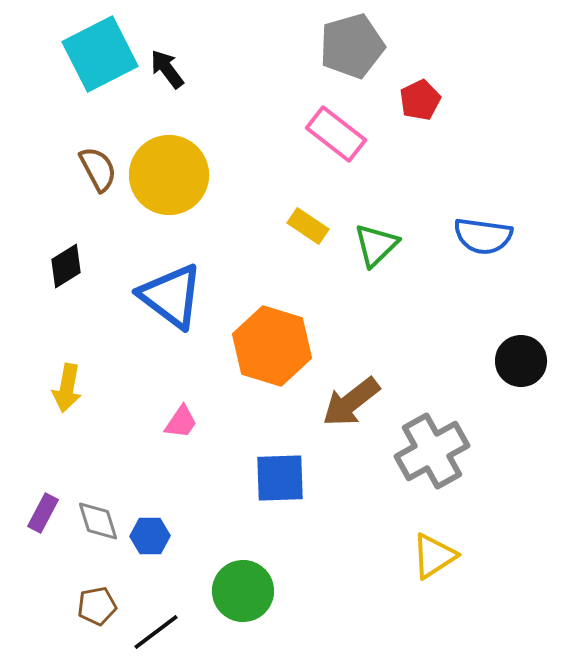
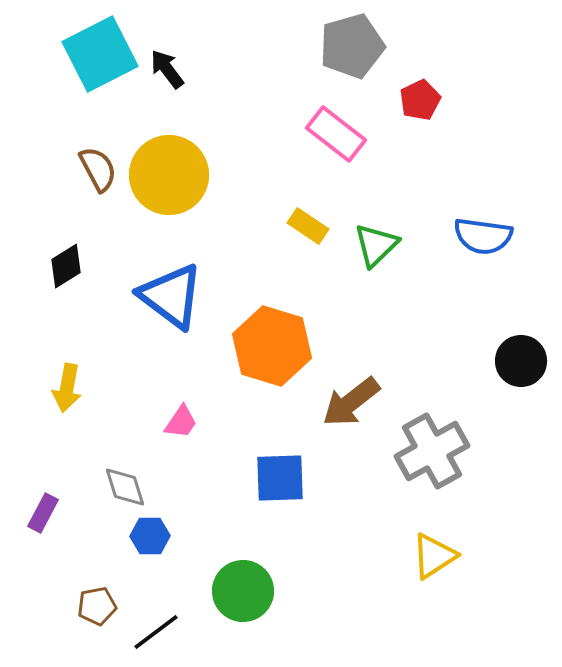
gray diamond: moved 27 px right, 34 px up
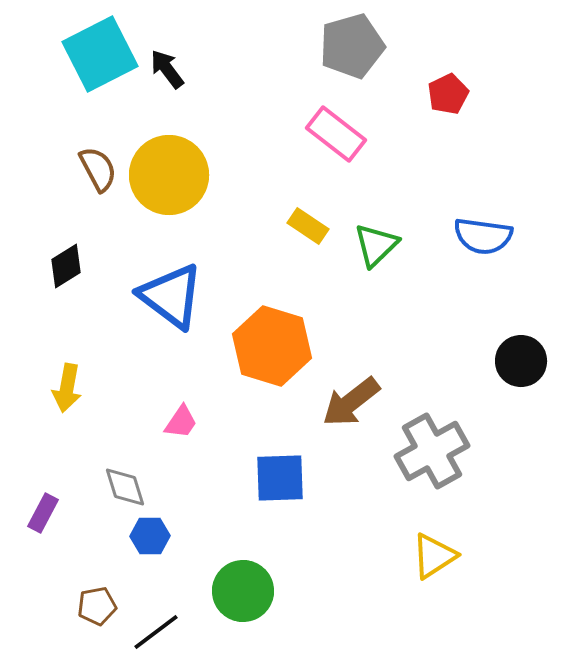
red pentagon: moved 28 px right, 6 px up
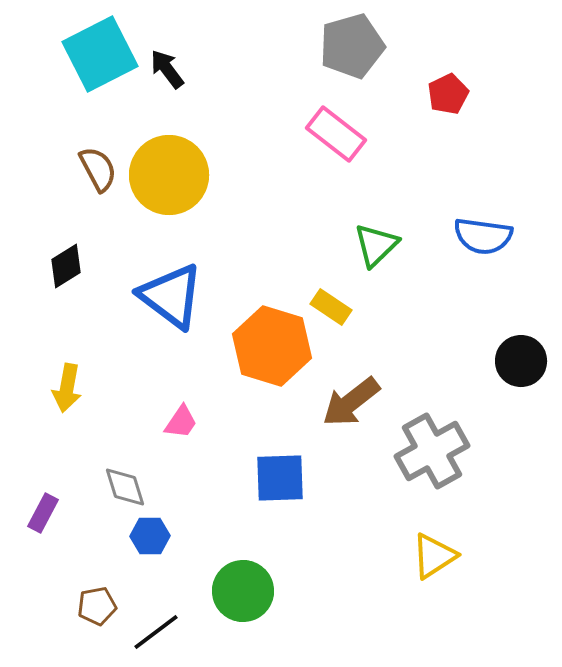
yellow rectangle: moved 23 px right, 81 px down
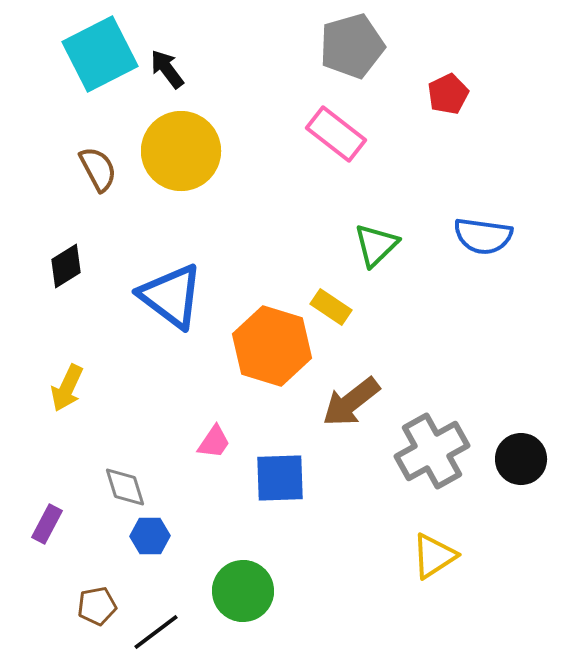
yellow circle: moved 12 px right, 24 px up
black circle: moved 98 px down
yellow arrow: rotated 15 degrees clockwise
pink trapezoid: moved 33 px right, 20 px down
purple rectangle: moved 4 px right, 11 px down
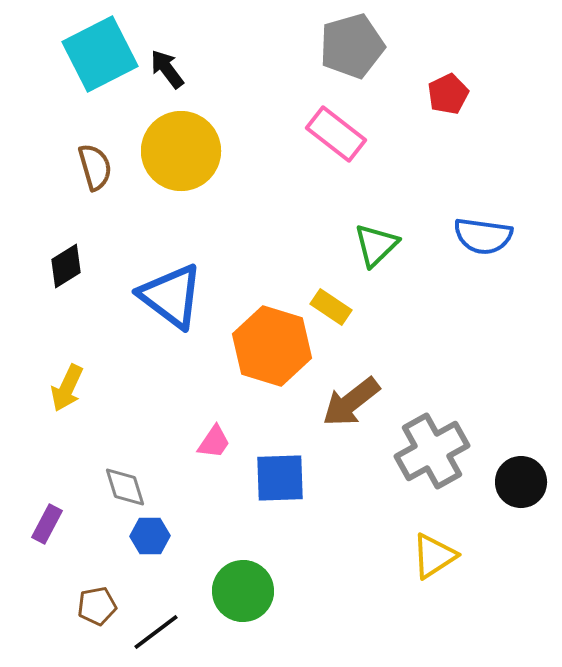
brown semicircle: moved 3 px left, 2 px up; rotated 12 degrees clockwise
black circle: moved 23 px down
